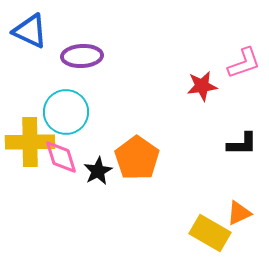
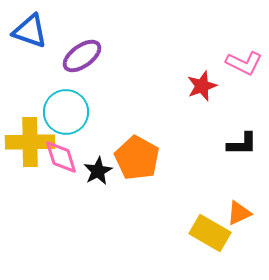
blue triangle: rotated 6 degrees counterclockwise
purple ellipse: rotated 33 degrees counterclockwise
pink L-shape: rotated 45 degrees clockwise
red star: rotated 12 degrees counterclockwise
orange pentagon: rotated 6 degrees counterclockwise
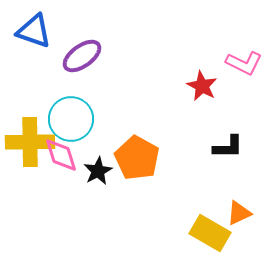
blue triangle: moved 4 px right
red star: rotated 24 degrees counterclockwise
cyan circle: moved 5 px right, 7 px down
black L-shape: moved 14 px left, 3 px down
pink diamond: moved 2 px up
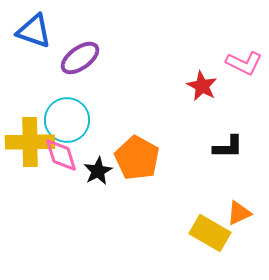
purple ellipse: moved 2 px left, 2 px down
cyan circle: moved 4 px left, 1 px down
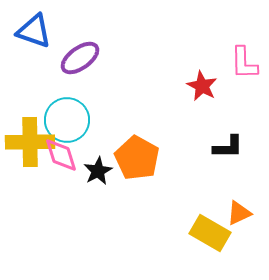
pink L-shape: rotated 63 degrees clockwise
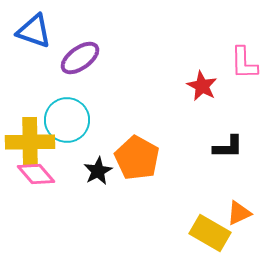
pink diamond: moved 25 px left, 19 px down; rotated 24 degrees counterclockwise
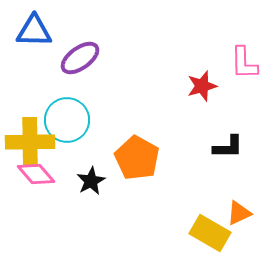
blue triangle: rotated 18 degrees counterclockwise
red star: rotated 28 degrees clockwise
black star: moved 7 px left, 10 px down
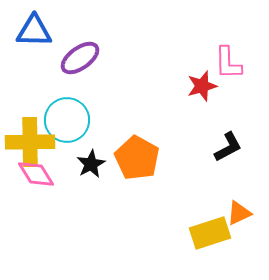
pink L-shape: moved 16 px left
black L-shape: rotated 28 degrees counterclockwise
pink diamond: rotated 9 degrees clockwise
black star: moved 17 px up
yellow rectangle: rotated 48 degrees counterclockwise
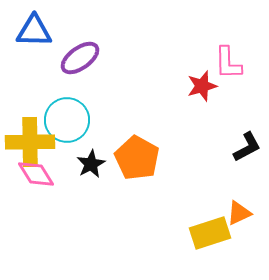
black L-shape: moved 19 px right
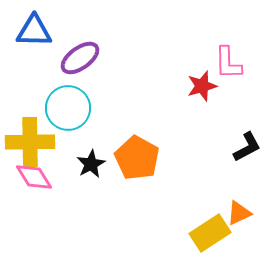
cyan circle: moved 1 px right, 12 px up
pink diamond: moved 2 px left, 3 px down
yellow rectangle: rotated 15 degrees counterclockwise
